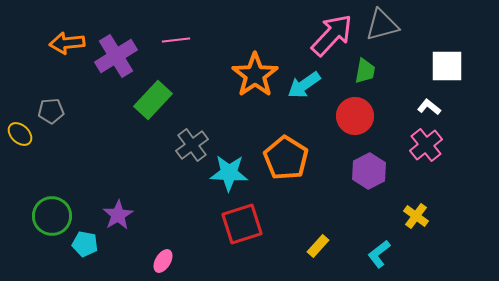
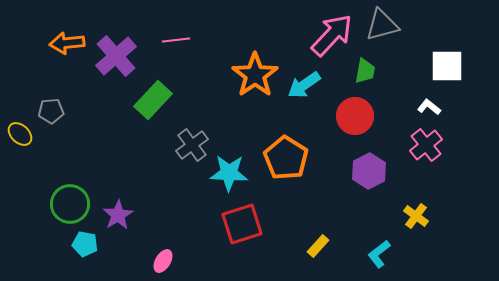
purple cross: rotated 9 degrees counterclockwise
green circle: moved 18 px right, 12 px up
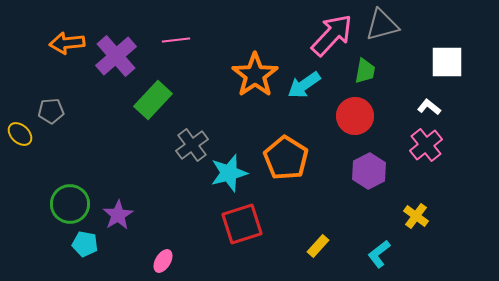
white square: moved 4 px up
cyan star: rotated 18 degrees counterclockwise
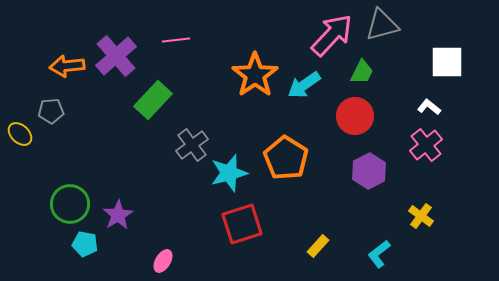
orange arrow: moved 23 px down
green trapezoid: moved 3 px left, 1 px down; rotated 16 degrees clockwise
yellow cross: moved 5 px right
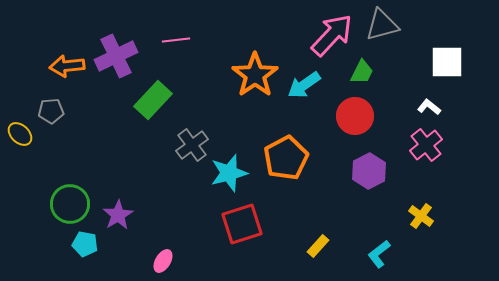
purple cross: rotated 15 degrees clockwise
orange pentagon: rotated 12 degrees clockwise
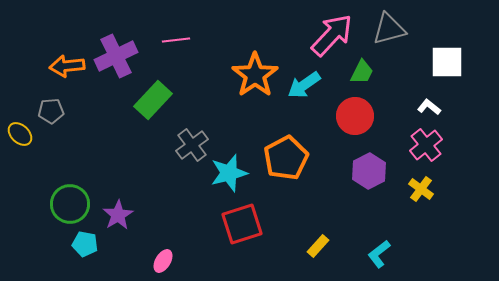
gray triangle: moved 7 px right, 4 px down
yellow cross: moved 27 px up
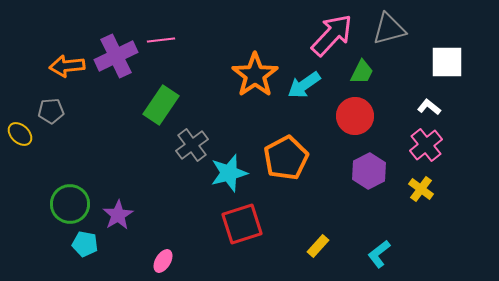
pink line: moved 15 px left
green rectangle: moved 8 px right, 5 px down; rotated 9 degrees counterclockwise
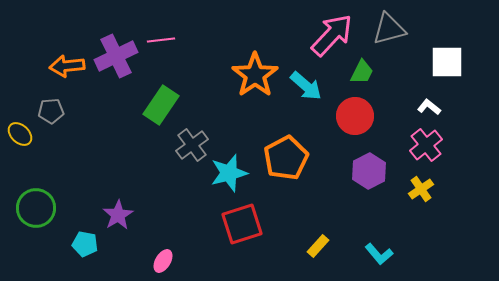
cyan arrow: moved 2 px right, 1 px down; rotated 104 degrees counterclockwise
yellow cross: rotated 20 degrees clockwise
green circle: moved 34 px left, 4 px down
cyan L-shape: rotated 92 degrees counterclockwise
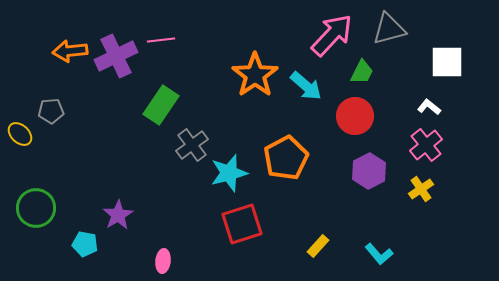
orange arrow: moved 3 px right, 15 px up
pink ellipse: rotated 25 degrees counterclockwise
